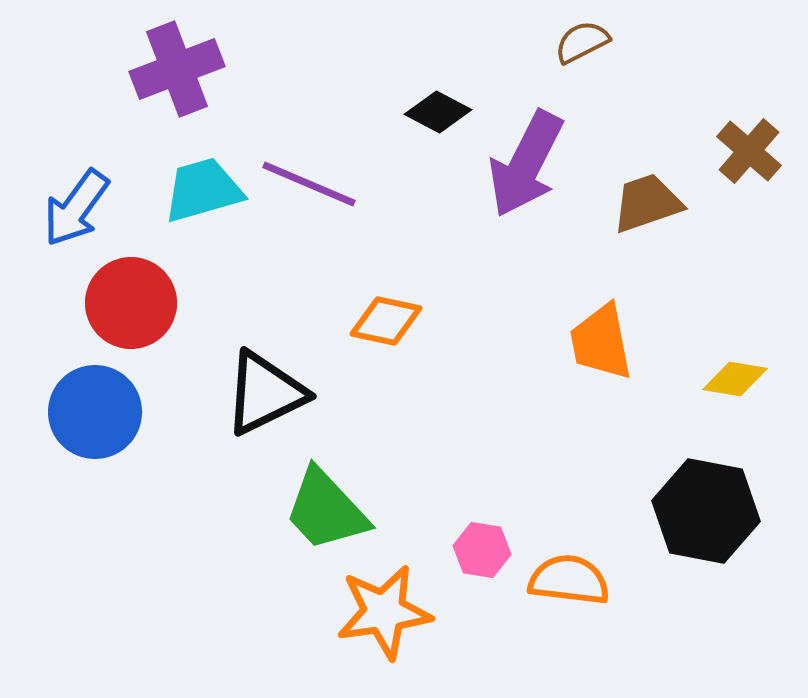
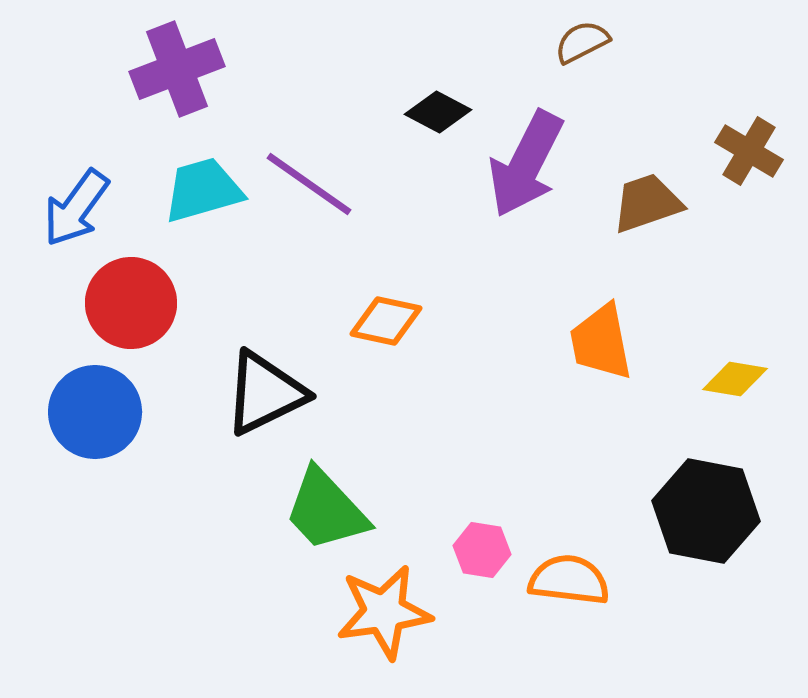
brown cross: rotated 10 degrees counterclockwise
purple line: rotated 12 degrees clockwise
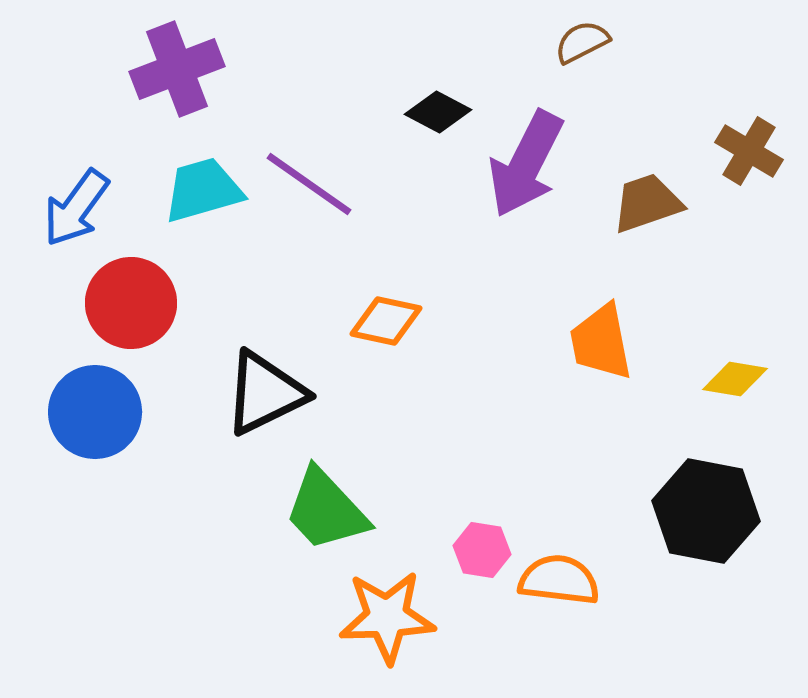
orange semicircle: moved 10 px left
orange star: moved 3 px right, 5 px down; rotated 6 degrees clockwise
